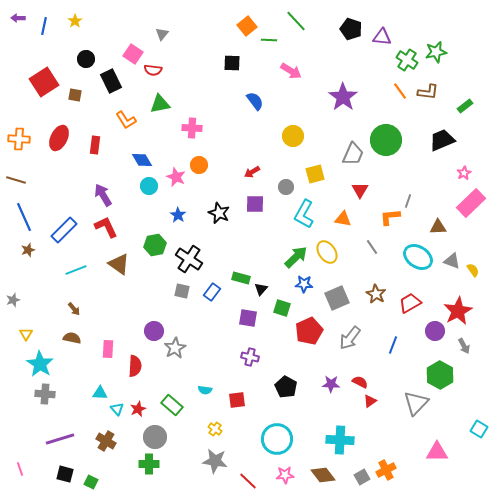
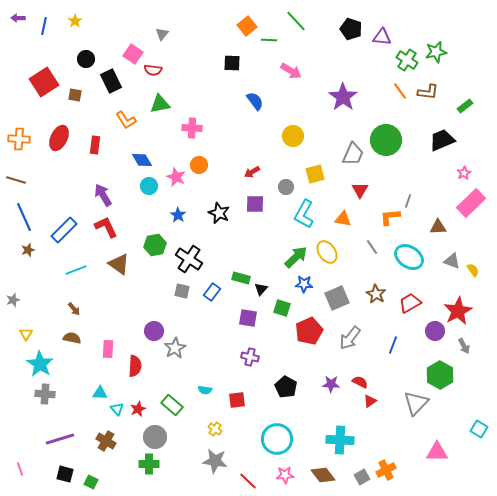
cyan ellipse at (418, 257): moved 9 px left
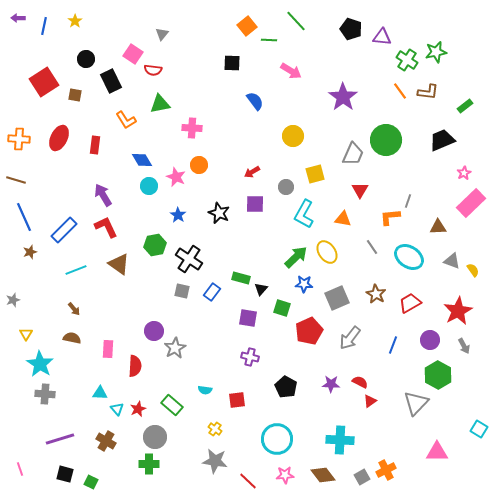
brown star at (28, 250): moved 2 px right, 2 px down
purple circle at (435, 331): moved 5 px left, 9 px down
green hexagon at (440, 375): moved 2 px left
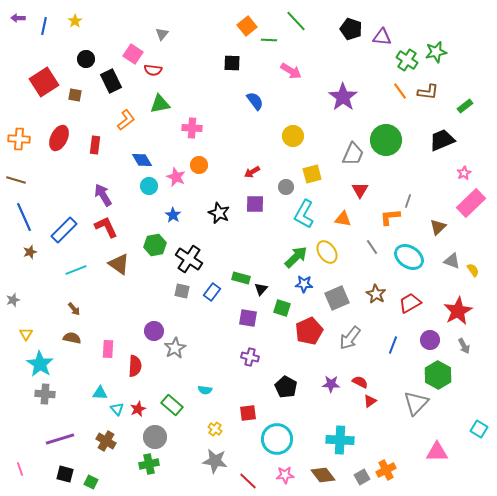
orange L-shape at (126, 120): rotated 95 degrees counterclockwise
yellow square at (315, 174): moved 3 px left
blue star at (178, 215): moved 5 px left
brown triangle at (438, 227): rotated 42 degrees counterclockwise
red square at (237, 400): moved 11 px right, 13 px down
green cross at (149, 464): rotated 12 degrees counterclockwise
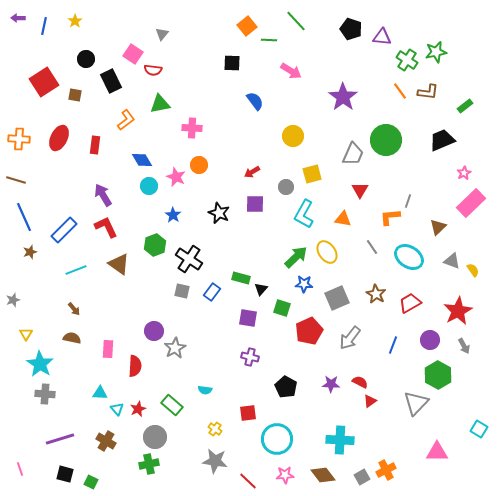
green hexagon at (155, 245): rotated 10 degrees counterclockwise
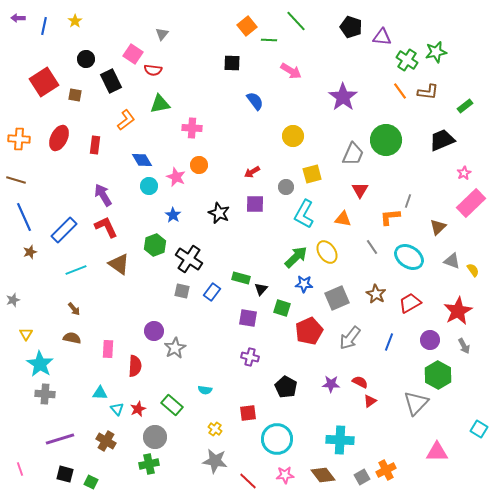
black pentagon at (351, 29): moved 2 px up
blue line at (393, 345): moved 4 px left, 3 px up
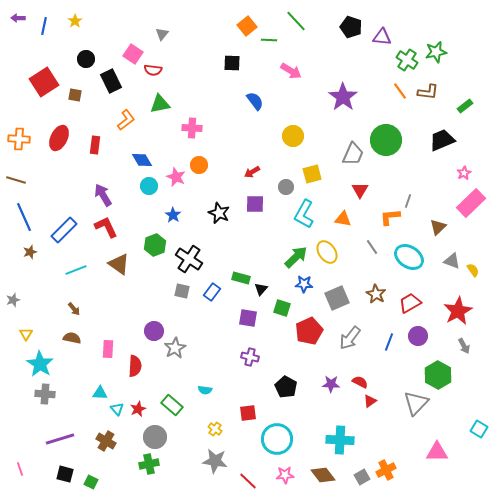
purple circle at (430, 340): moved 12 px left, 4 px up
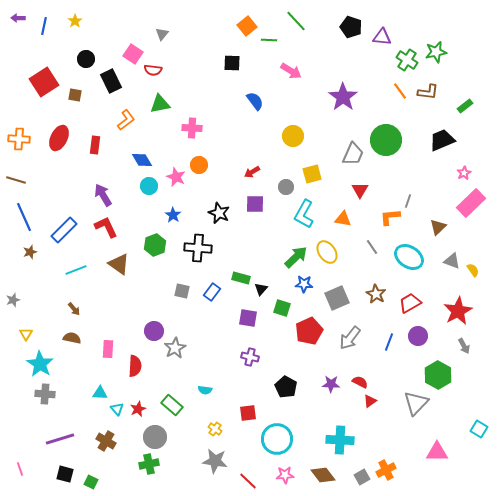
black cross at (189, 259): moved 9 px right, 11 px up; rotated 28 degrees counterclockwise
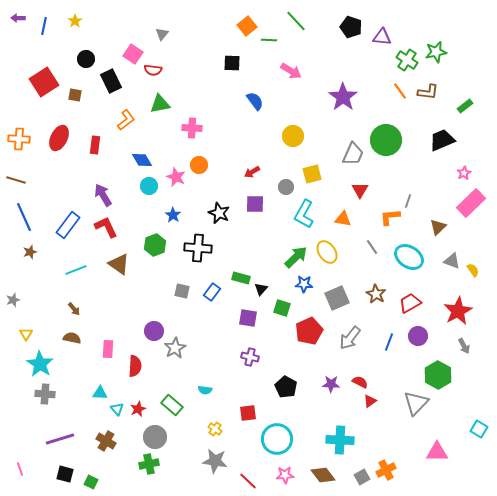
blue rectangle at (64, 230): moved 4 px right, 5 px up; rotated 8 degrees counterclockwise
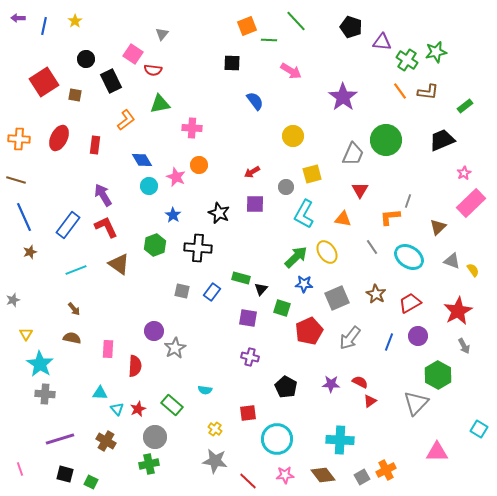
orange square at (247, 26): rotated 18 degrees clockwise
purple triangle at (382, 37): moved 5 px down
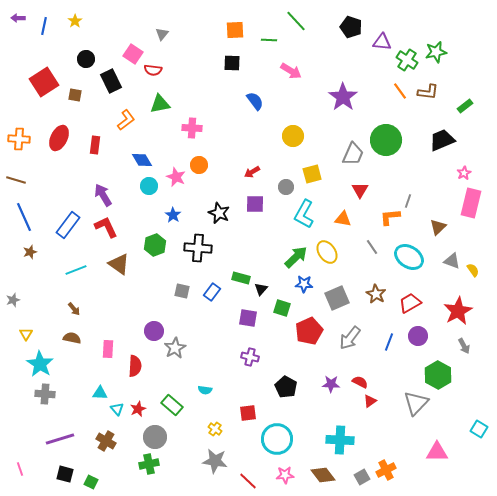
orange square at (247, 26): moved 12 px left, 4 px down; rotated 18 degrees clockwise
pink rectangle at (471, 203): rotated 32 degrees counterclockwise
